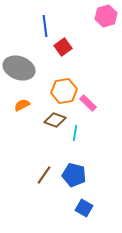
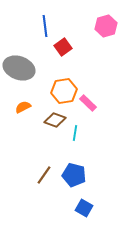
pink hexagon: moved 10 px down
orange semicircle: moved 1 px right, 2 px down
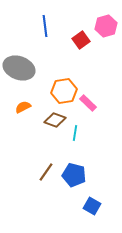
red square: moved 18 px right, 7 px up
brown line: moved 2 px right, 3 px up
blue square: moved 8 px right, 2 px up
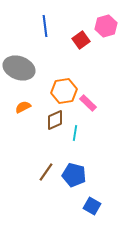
brown diamond: rotated 45 degrees counterclockwise
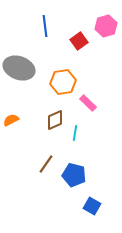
red square: moved 2 px left, 1 px down
orange hexagon: moved 1 px left, 9 px up
orange semicircle: moved 12 px left, 13 px down
brown line: moved 8 px up
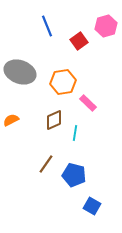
blue line: moved 2 px right; rotated 15 degrees counterclockwise
gray ellipse: moved 1 px right, 4 px down
brown diamond: moved 1 px left
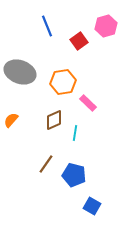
orange semicircle: rotated 21 degrees counterclockwise
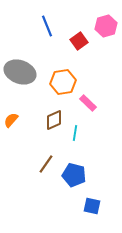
blue square: rotated 18 degrees counterclockwise
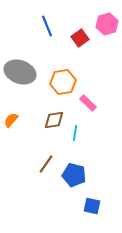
pink hexagon: moved 1 px right, 2 px up
red square: moved 1 px right, 3 px up
brown diamond: rotated 15 degrees clockwise
